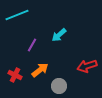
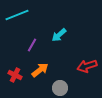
gray circle: moved 1 px right, 2 px down
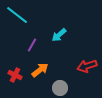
cyan line: rotated 60 degrees clockwise
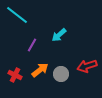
gray circle: moved 1 px right, 14 px up
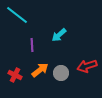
purple line: rotated 32 degrees counterclockwise
gray circle: moved 1 px up
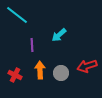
orange arrow: rotated 54 degrees counterclockwise
